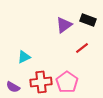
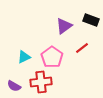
black rectangle: moved 3 px right
purple triangle: moved 1 px down
pink pentagon: moved 15 px left, 25 px up
purple semicircle: moved 1 px right, 1 px up
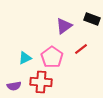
black rectangle: moved 1 px right, 1 px up
red line: moved 1 px left, 1 px down
cyan triangle: moved 1 px right, 1 px down
red cross: rotated 10 degrees clockwise
purple semicircle: rotated 40 degrees counterclockwise
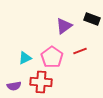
red line: moved 1 px left, 2 px down; rotated 16 degrees clockwise
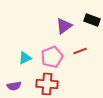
black rectangle: moved 1 px down
pink pentagon: rotated 15 degrees clockwise
red cross: moved 6 px right, 2 px down
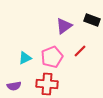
red line: rotated 24 degrees counterclockwise
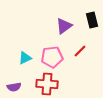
black rectangle: rotated 56 degrees clockwise
pink pentagon: rotated 15 degrees clockwise
purple semicircle: moved 1 px down
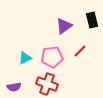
red cross: rotated 15 degrees clockwise
